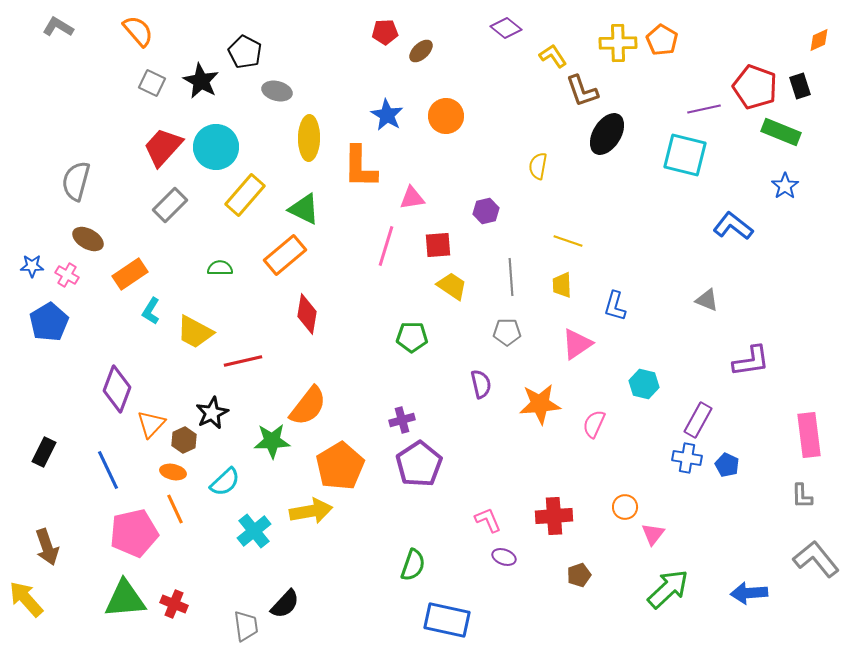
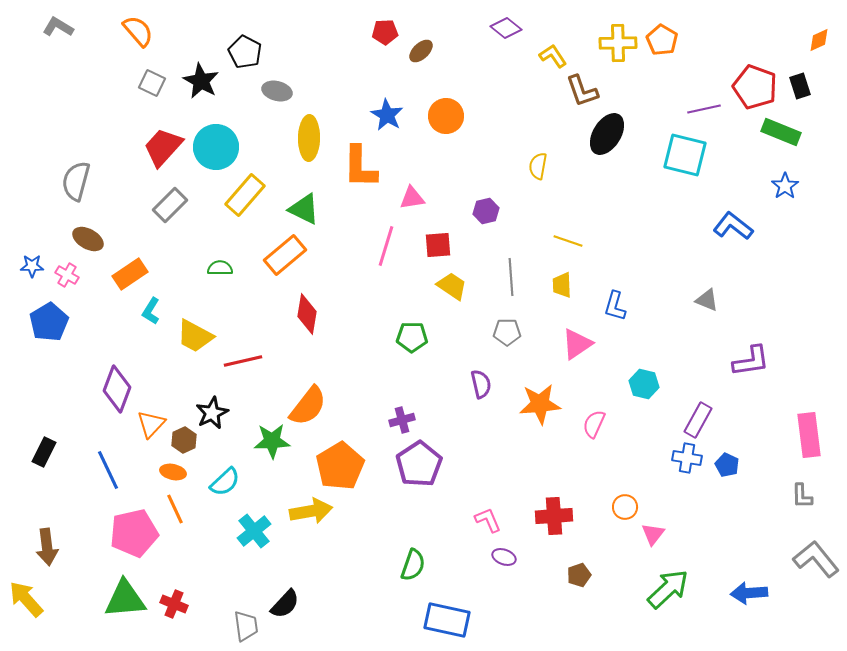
yellow trapezoid at (195, 332): moved 4 px down
brown arrow at (47, 547): rotated 12 degrees clockwise
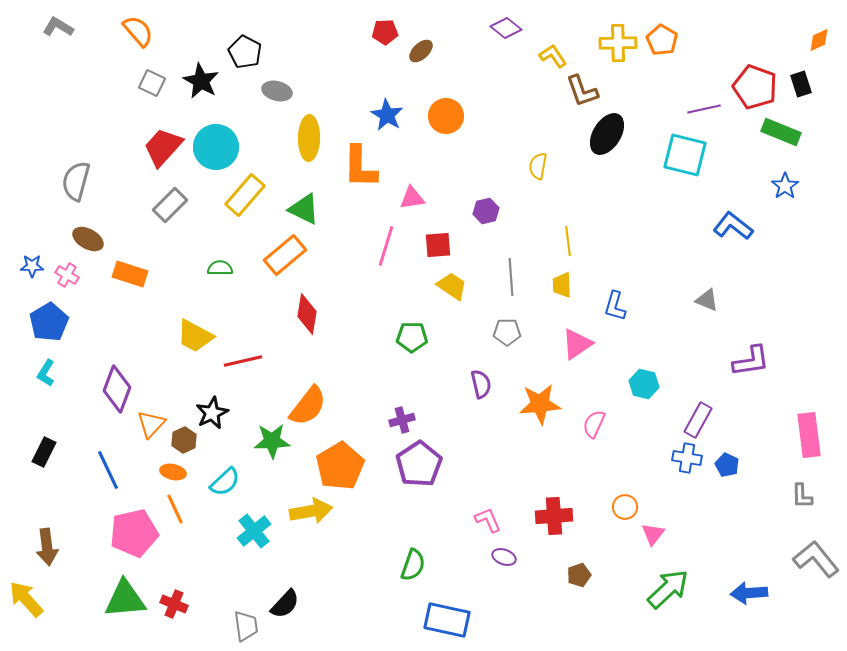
black rectangle at (800, 86): moved 1 px right, 2 px up
yellow line at (568, 241): rotated 64 degrees clockwise
orange rectangle at (130, 274): rotated 52 degrees clockwise
cyan L-shape at (151, 311): moved 105 px left, 62 px down
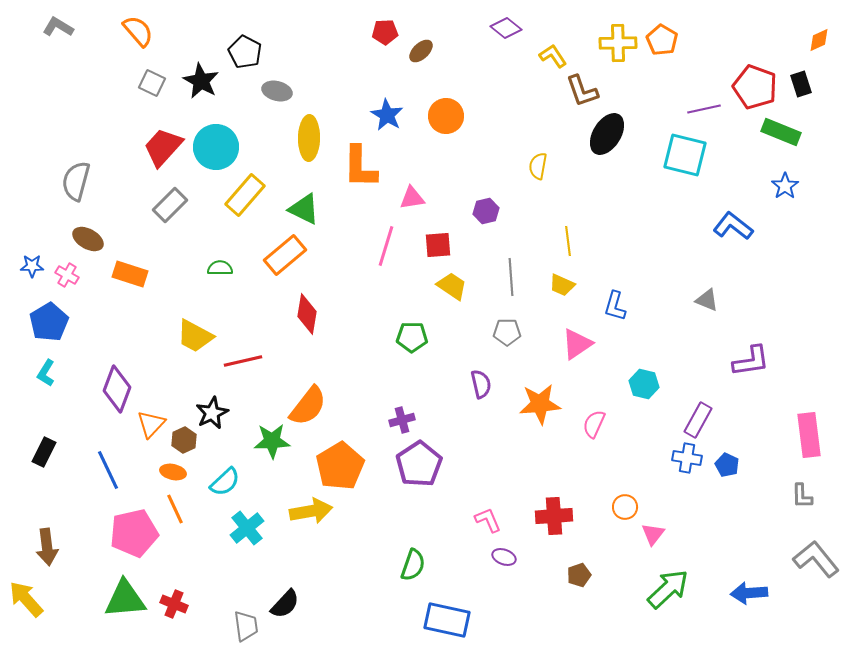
yellow trapezoid at (562, 285): rotated 64 degrees counterclockwise
cyan cross at (254, 531): moved 7 px left, 3 px up
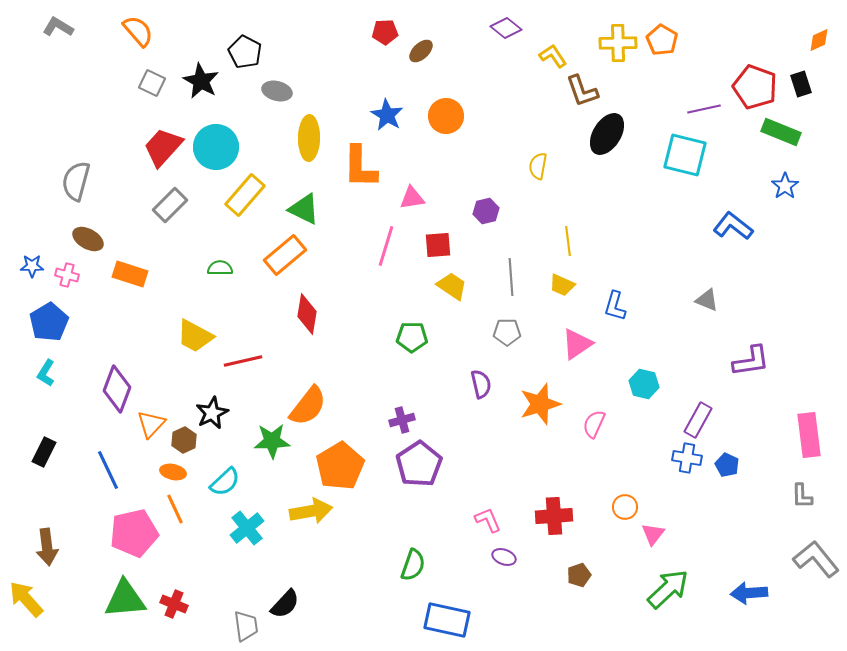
pink cross at (67, 275): rotated 15 degrees counterclockwise
orange star at (540, 404): rotated 12 degrees counterclockwise
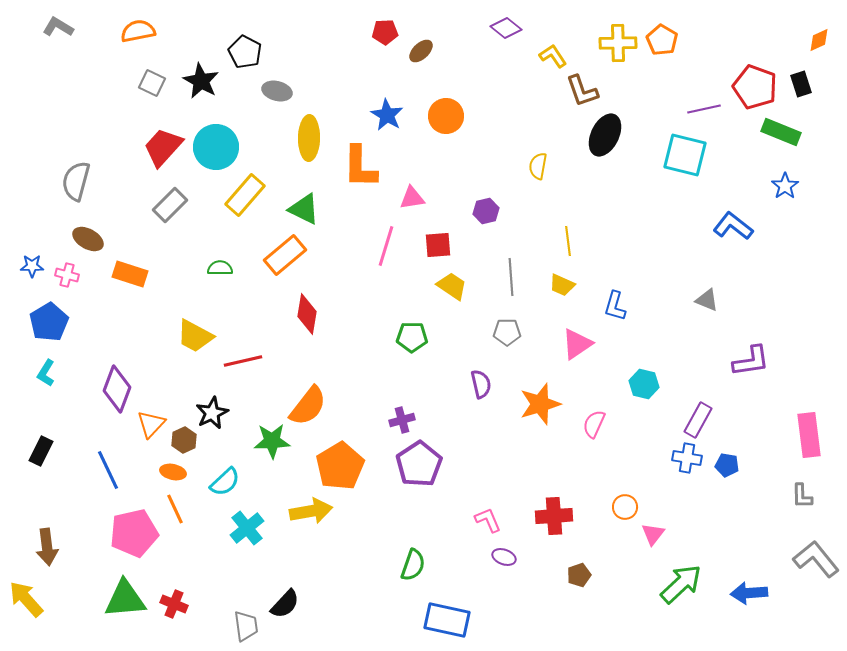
orange semicircle at (138, 31): rotated 60 degrees counterclockwise
black ellipse at (607, 134): moved 2 px left, 1 px down; rotated 6 degrees counterclockwise
black rectangle at (44, 452): moved 3 px left, 1 px up
blue pentagon at (727, 465): rotated 15 degrees counterclockwise
green arrow at (668, 589): moved 13 px right, 5 px up
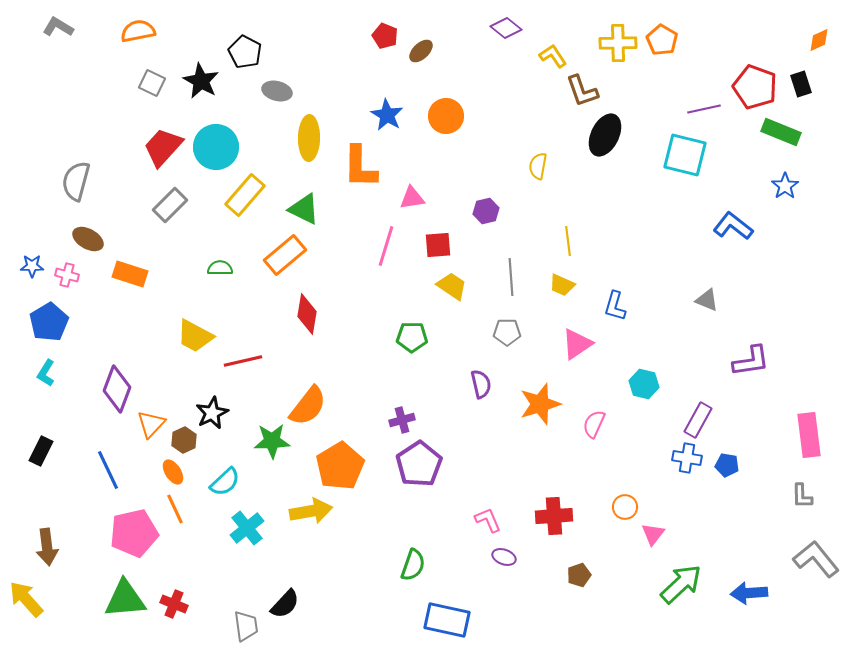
red pentagon at (385, 32): moved 4 px down; rotated 25 degrees clockwise
orange ellipse at (173, 472): rotated 45 degrees clockwise
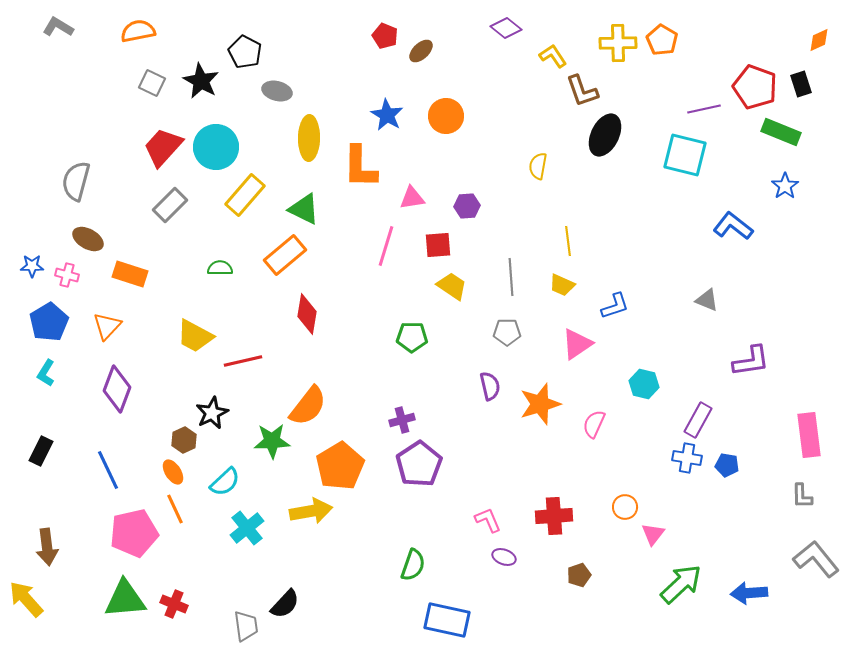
purple hexagon at (486, 211): moved 19 px left, 5 px up; rotated 10 degrees clockwise
blue L-shape at (615, 306): rotated 124 degrees counterclockwise
purple semicircle at (481, 384): moved 9 px right, 2 px down
orange triangle at (151, 424): moved 44 px left, 98 px up
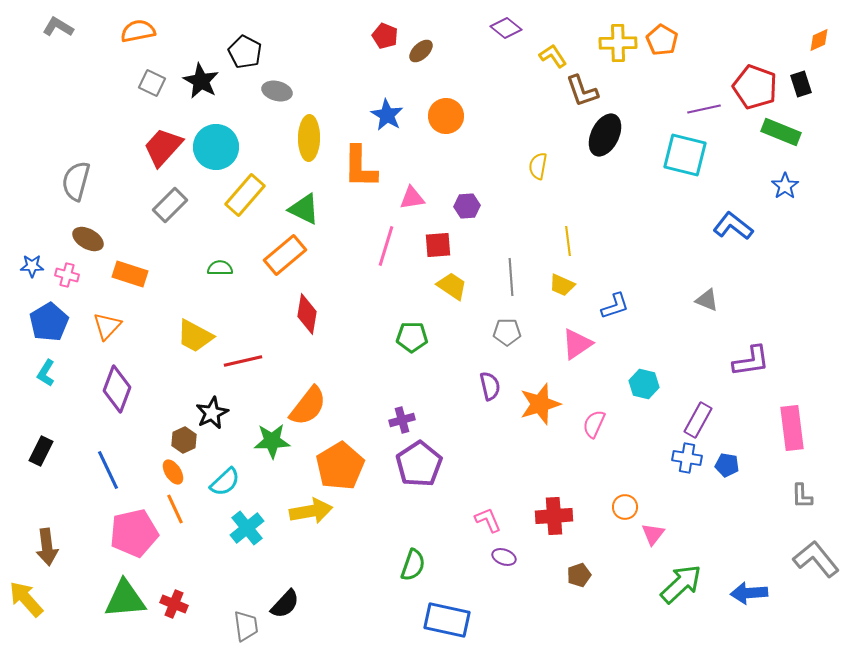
pink rectangle at (809, 435): moved 17 px left, 7 px up
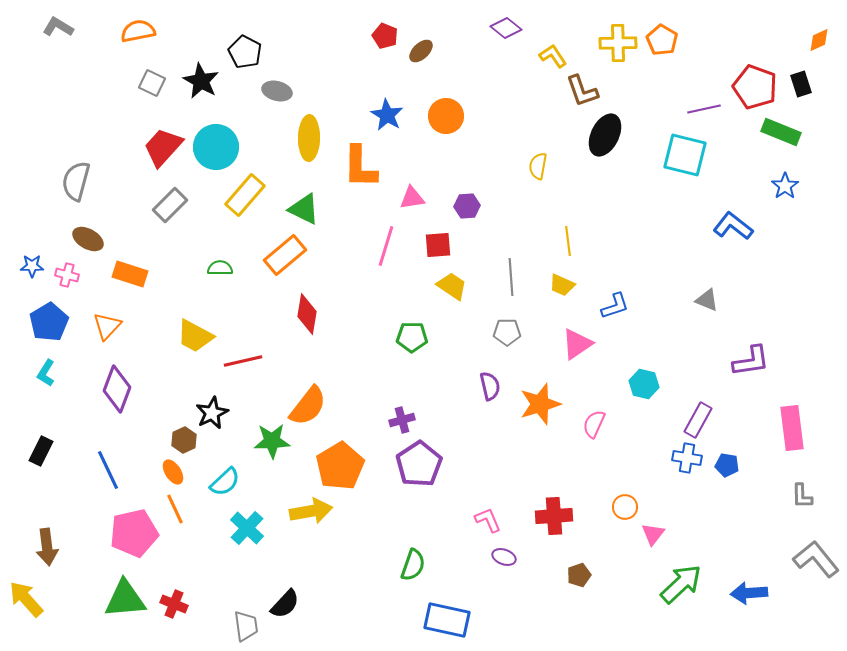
cyan cross at (247, 528): rotated 8 degrees counterclockwise
